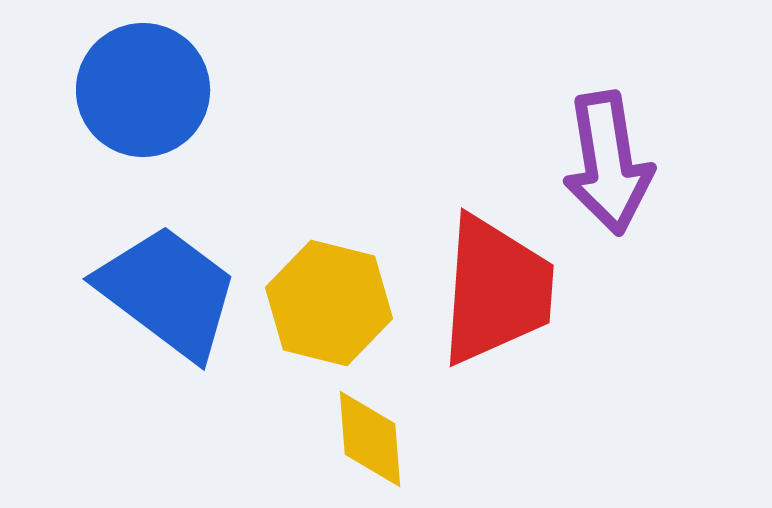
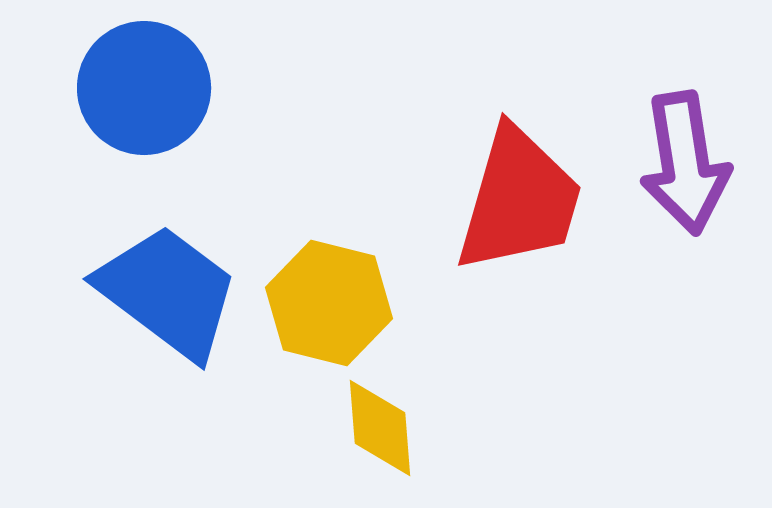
blue circle: moved 1 px right, 2 px up
purple arrow: moved 77 px right
red trapezoid: moved 23 px right, 90 px up; rotated 12 degrees clockwise
yellow diamond: moved 10 px right, 11 px up
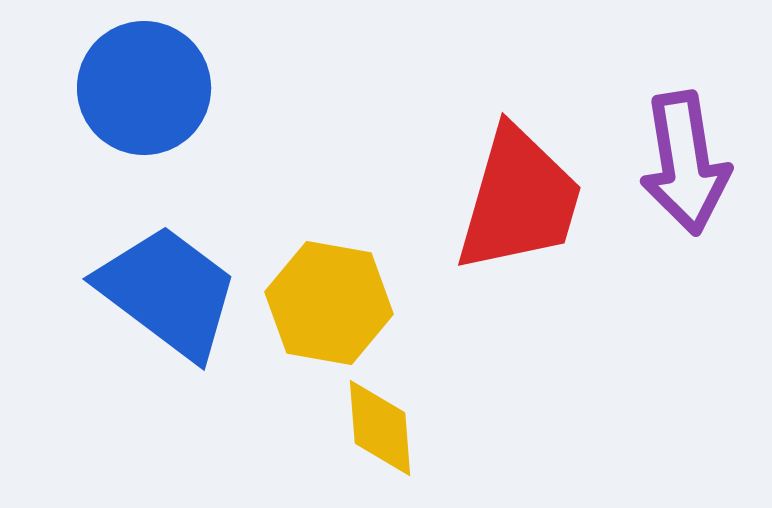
yellow hexagon: rotated 4 degrees counterclockwise
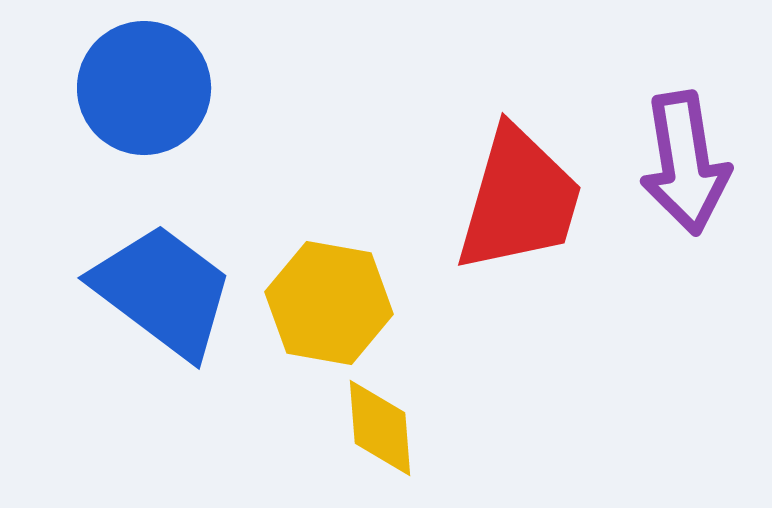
blue trapezoid: moved 5 px left, 1 px up
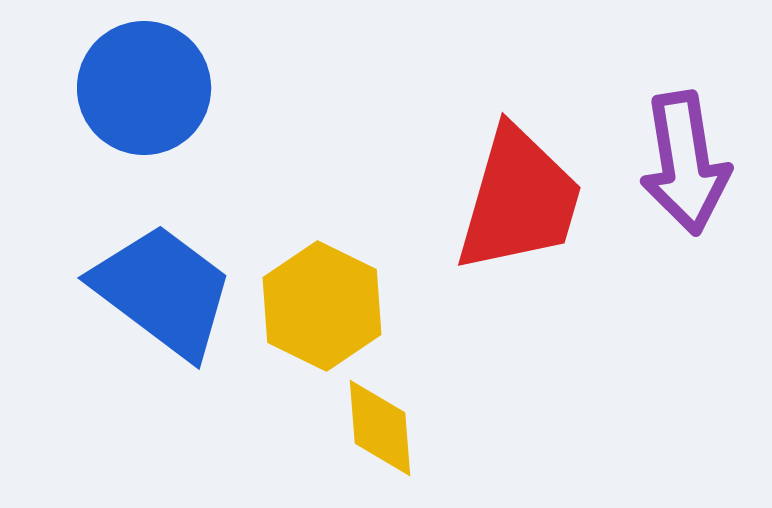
yellow hexagon: moved 7 px left, 3 px down; rotated 16 degrees clockwise
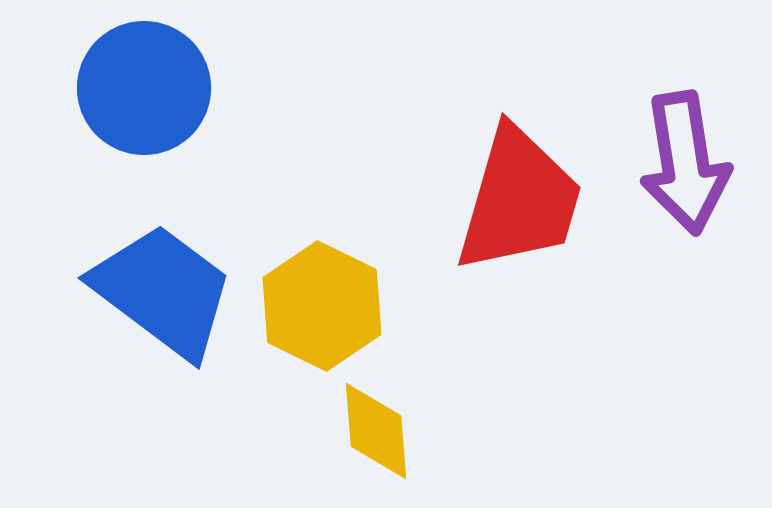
yellow diamond: moved 4 px left, 3 px down
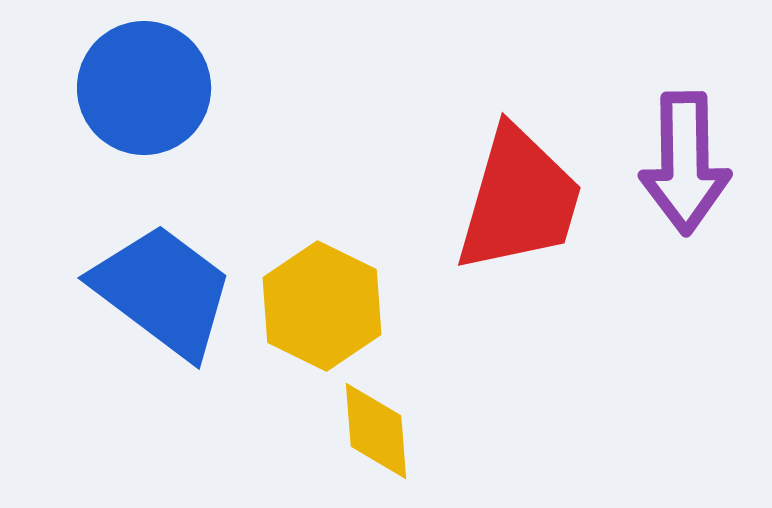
purple arrow: rotated 8 degrees clockwise
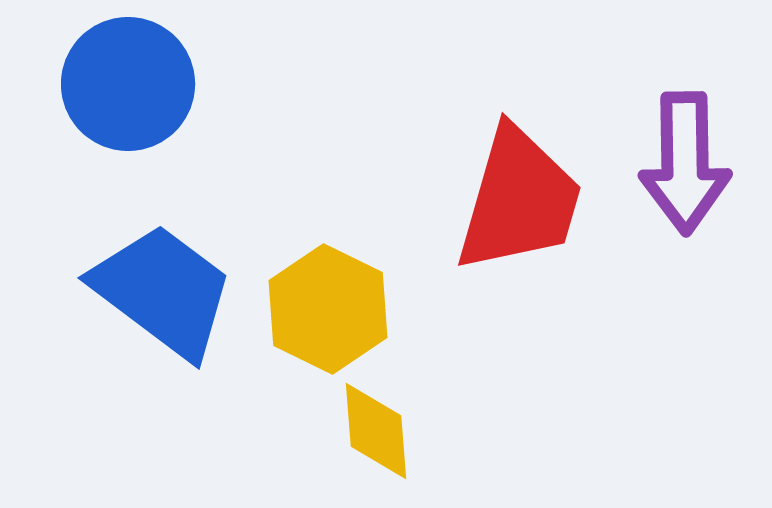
blue circle: moved 16 px left, 4 px up
yellow hexagon: moved 6 px right, 3 px down
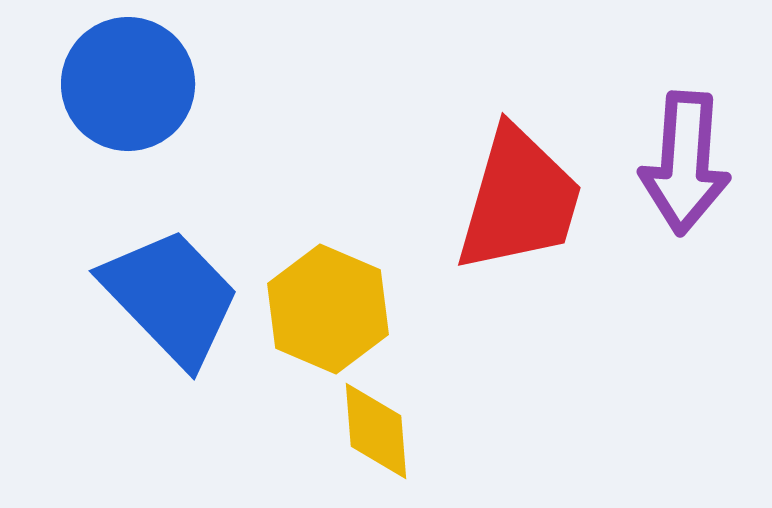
purple arrow: rotated 5 degrees clockwise
blue trapezoid: moved 8 px right, 6 px down; rotated 9 degrees clockwise
yellow hexagon: rotated 3 degrees counterclockwise
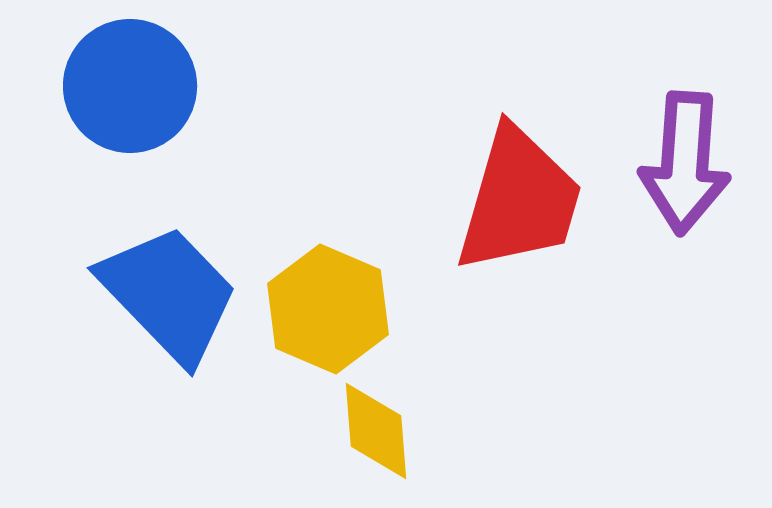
blue circle: moved 2 px right, 2 px down
blue trapezoid: moved 2 px left, 3 px up
